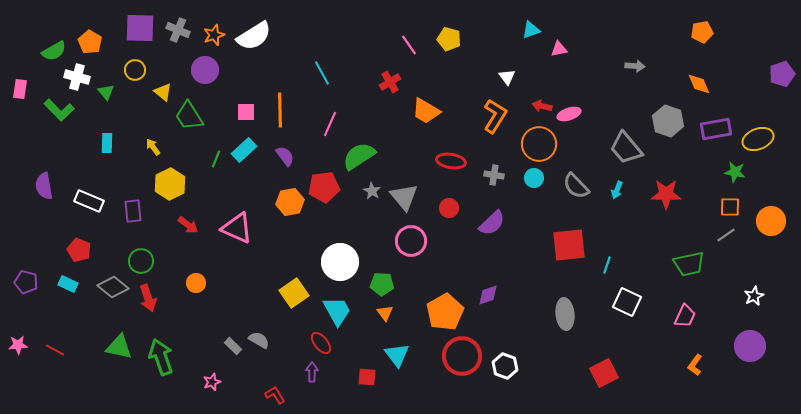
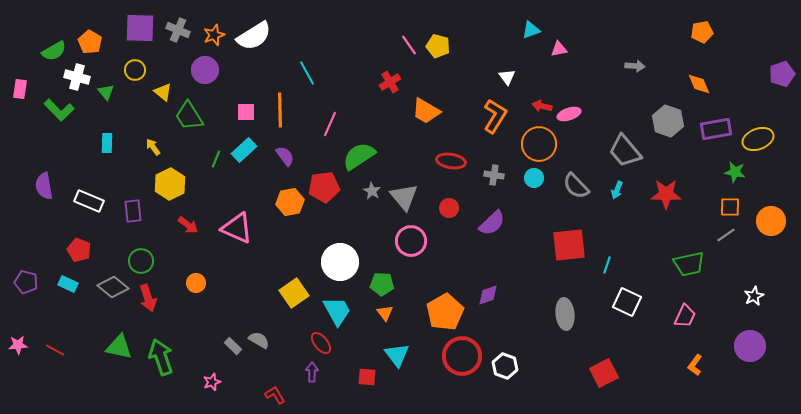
yellow pentagon at (449, 39): moved 11 px left, 7 px down
cyan line at (322, 73): moved 15 px left
gray trapezoid at (626, 148): moved 1 px left, 3 px down
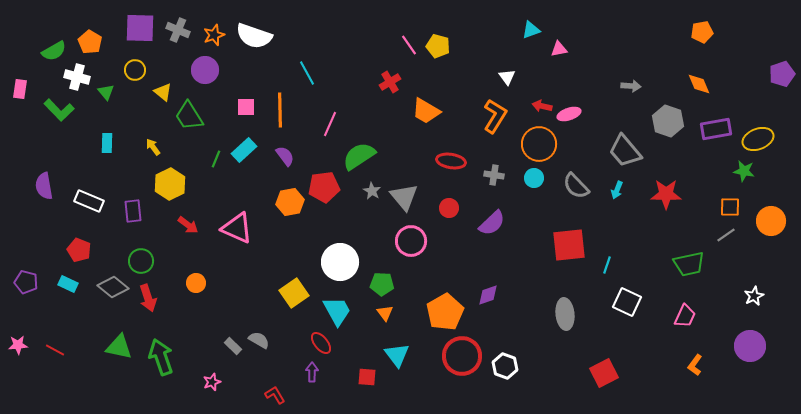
white semicircle at (254, 36): rotated 51 degrees clockwise
gray arrow at (635, 66): moved 4 px left, 20 px down
pink square at (246, 112): moved 5 px up
green star at (735, 172): moved 9 px right, 1 px up
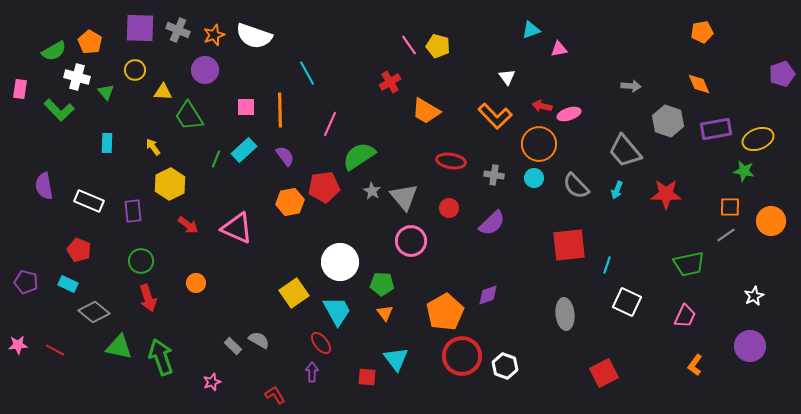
yellow triangle at (163, 92): rotated 36 degrees counterclockwise
orange L-shape at (495, 116): rotated 104 degrees clockwise
gray diamond at (113, 287): moved 19 px left, 25 px down
cyan triangle at (397, 355): moved 1 px left, 4 px down
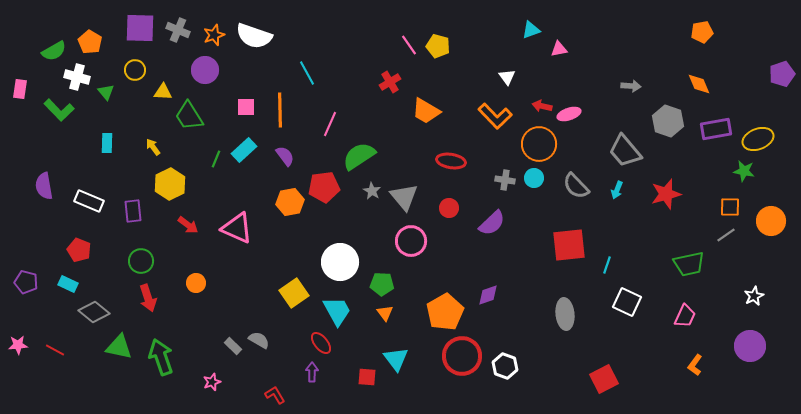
gray cross at (494, 175): moved 11 px right, 5 px down
red star at (666, 194): rotated 16 degrees counterclockwise
red square at (604, 373): moved 6 px down
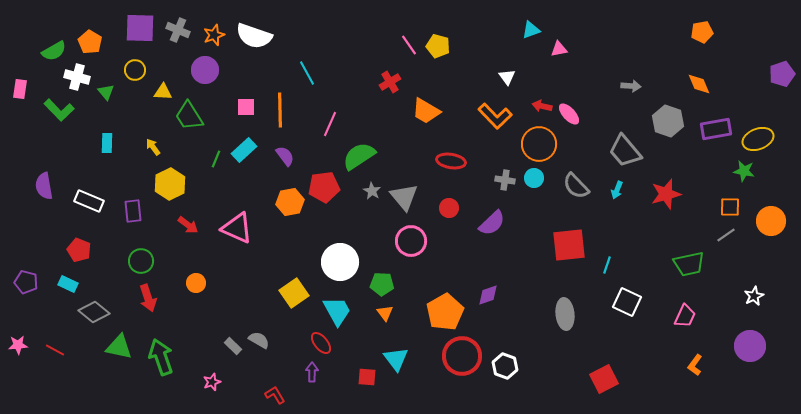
pink ellipse at (569, 114): rotated 65 degrees clockwise
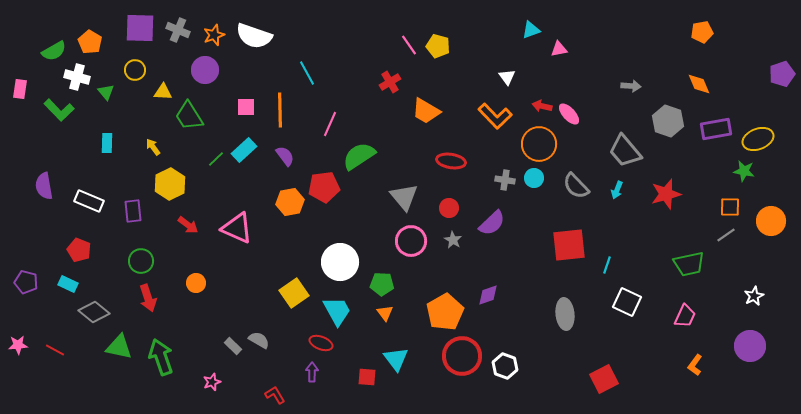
green line at (216, 159): rotated 24 degrees clockwise
gray star at (372, 191): moved 81 px right, 49 px down
red ellipse at (321, 343): rotated 30 degrees counterclockwise
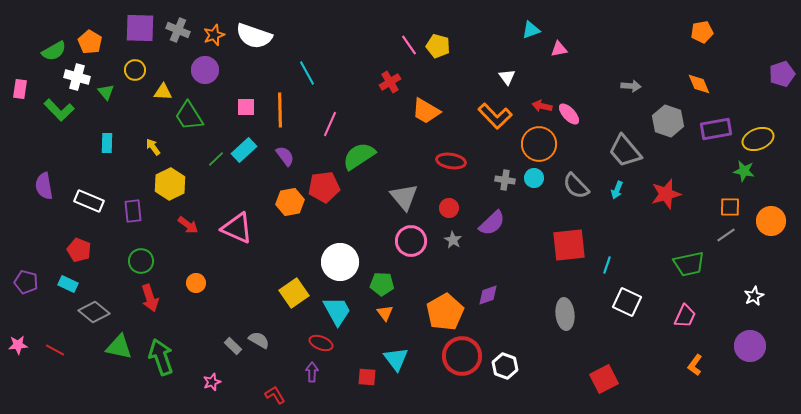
red arrow at (148, 298): moved 2 px right
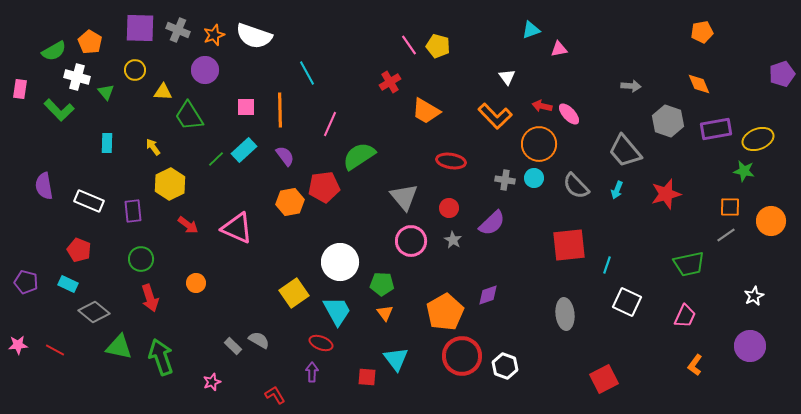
green circle at (141, 261): moved 2 px up
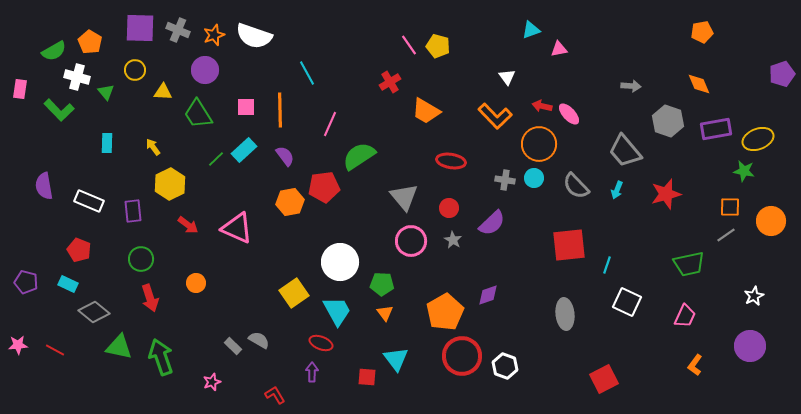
green trapezoid at (189, 116): moved 9 px right, 2 px up
